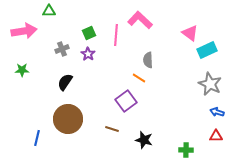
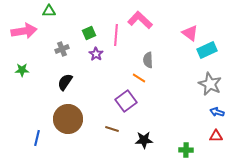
purple star: moved 8 px right
black star: rotated 18 degrees counterclockwise
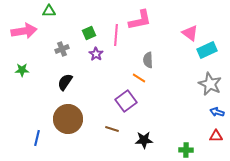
pink L-shape: rotated 125 degrees clockwise
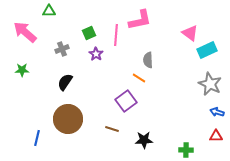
pink arrow: moved 1 px right, 1 px down; rotated 130 degrees counterclockwise
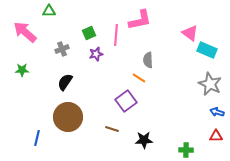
cyan rectangle: rotated 48 degrees clockwise
purple star: rotated 24 degrees clockwise
brown circle: moved 2 px up
